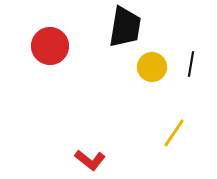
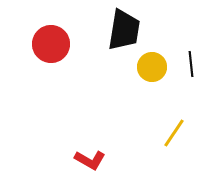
black trapezoid: moved 1 px left, 3 px down
red circle: moved 1 px right, 2 px up
black line: rotated 15 degrees counterclockwise
red L-shape: rotated 8 degrees counterclockwise
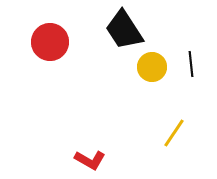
black trapezoid: rotated 138 degrees clockwise
red circle: moved 1 px left, 2 px up
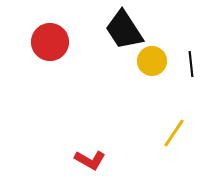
yellow circle: moved 6 px up
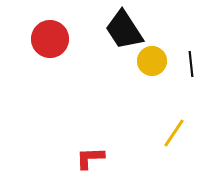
red circle: moved 3 px up
red L-shape: moved 2 px up; rotated 148 degrees clockwise
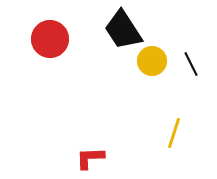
black trapezoid: moved 1 px left
black line: rotated 20 degrees counterclockwise
yellow line: rotated 16 degrees counterclockwise
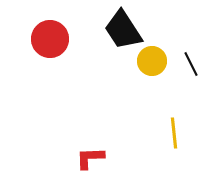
yellow line: rotated 24 degrees counterclockwise
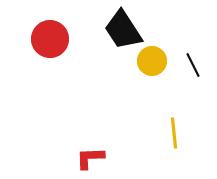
black line: moved 2 px right, 1 px down
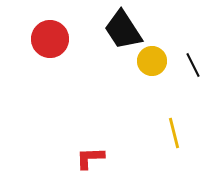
yellow line: rotated 8 degrees counterclockwise
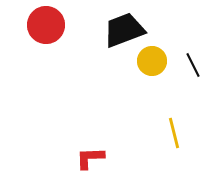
black trapezoid: moved 1 px right; rotated 102 degrees clockwise
red circle: moved 4 px left, 14 px up
